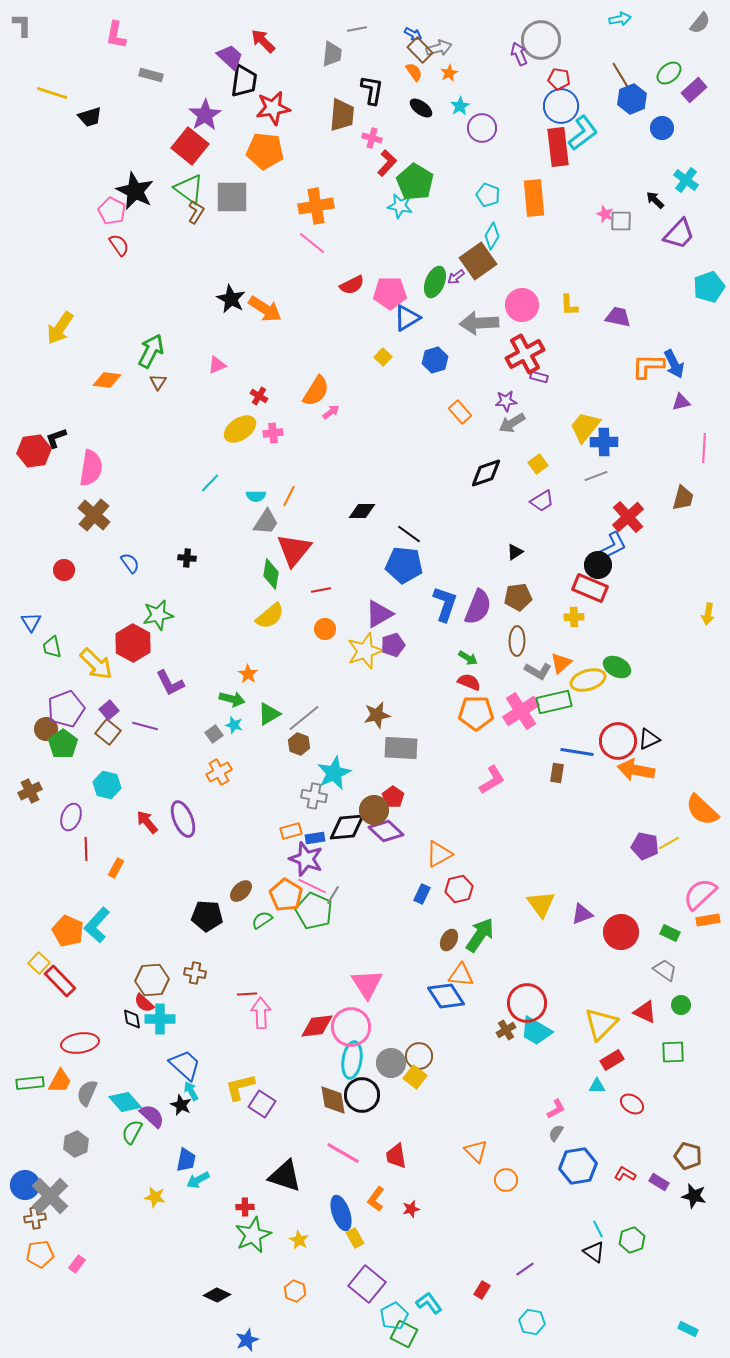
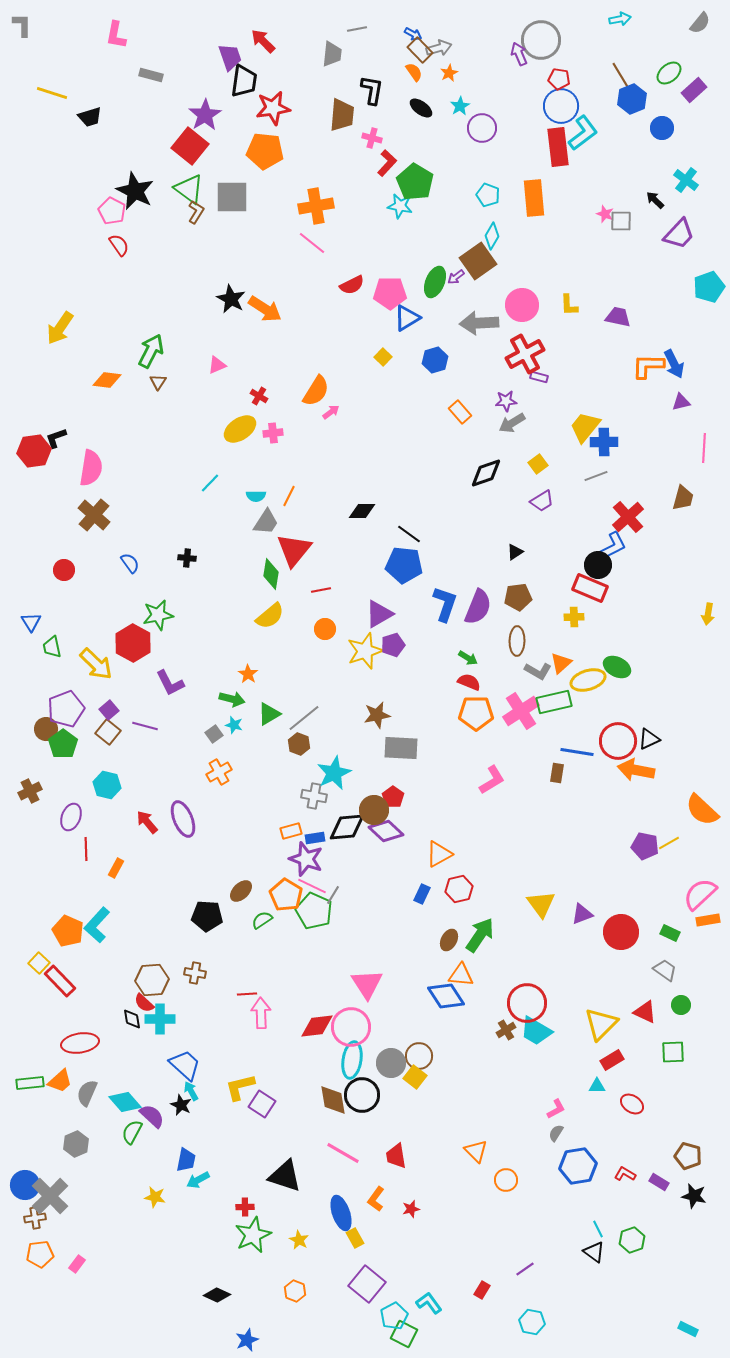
purple trapezoid at (230, 57): rotated 28 degrees clockwise
orange trapezoid at (60, 1081): rotated 20 degrees clockwise
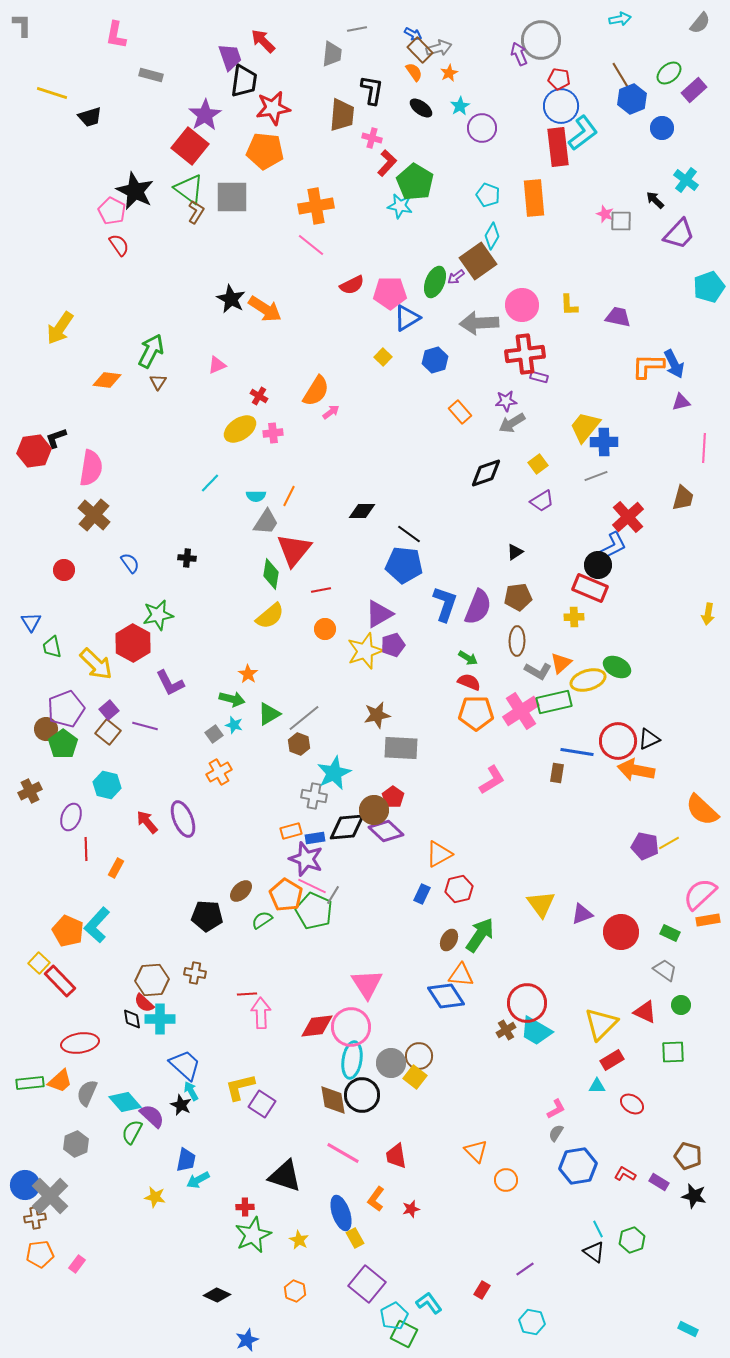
pink line at (312, 243): moved 1 px left, 2 px down
red cross at (525, 354): rotated 21 degrees clockwise
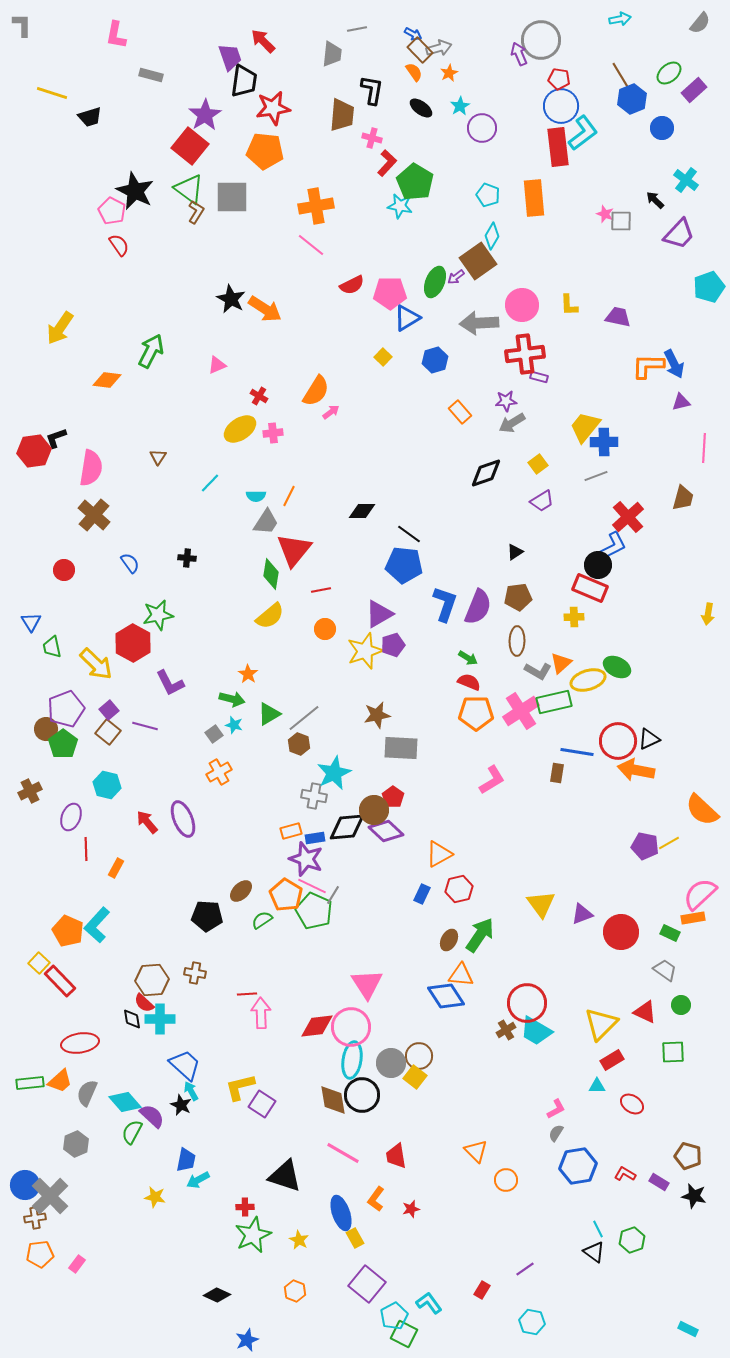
brown triangle at (158, 382): moved 75 px down
orange rectangle at (708, 920): moved 15 px left, 2 px up
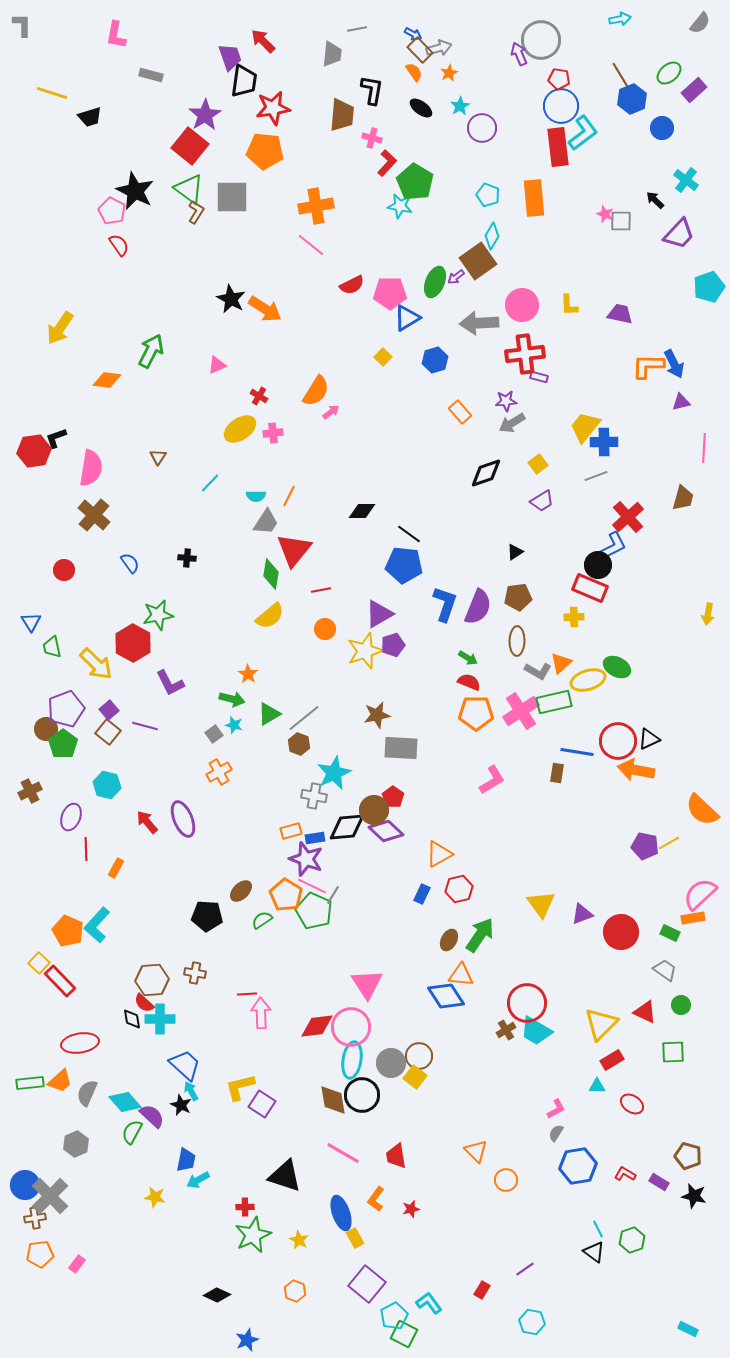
purple trapezoid at (618, 317): moved 2 px right, 3 px up
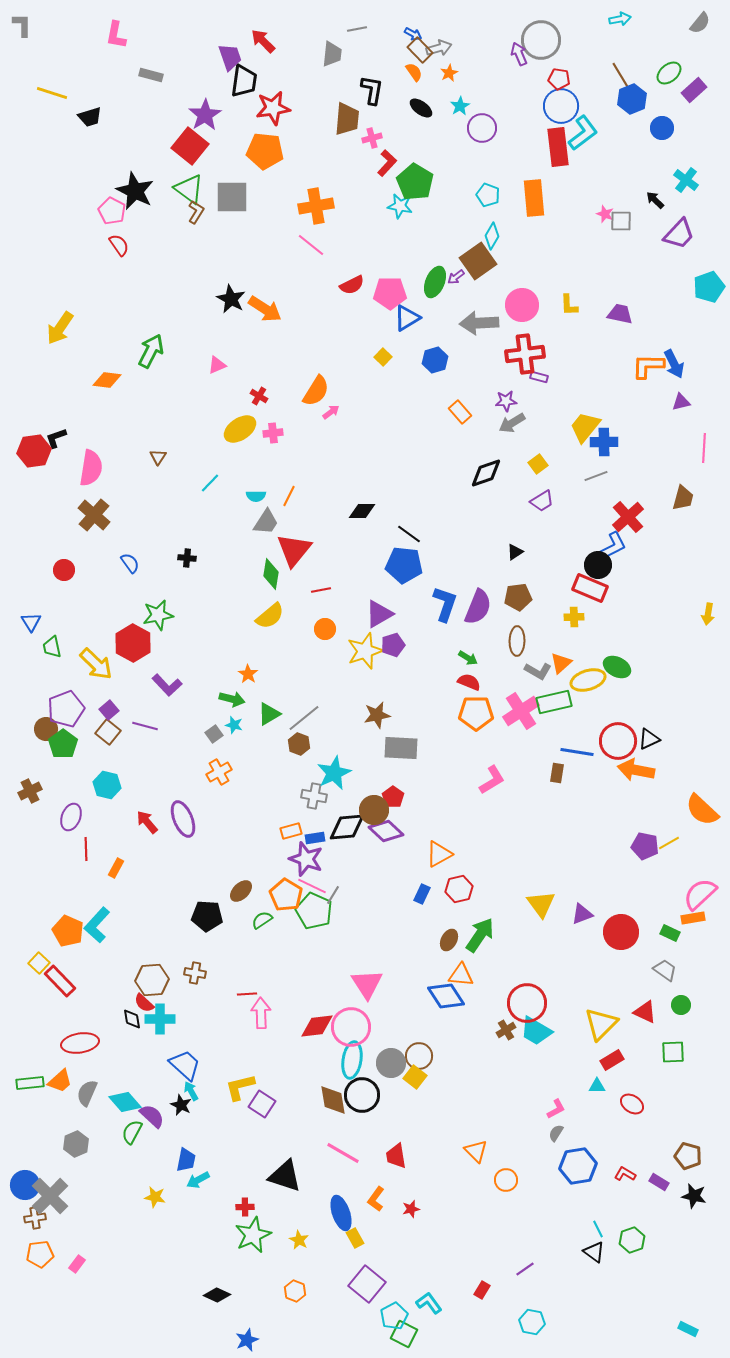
brown trapezoid at (342, 115): moved 5 px right, 4 px down
pink cross at (372, 138): rotated 30 degrees counterclockwise
purple L-shape at (170, 683): moved 3 px left, 2 px down; rotated 16 degrees counterclockwise
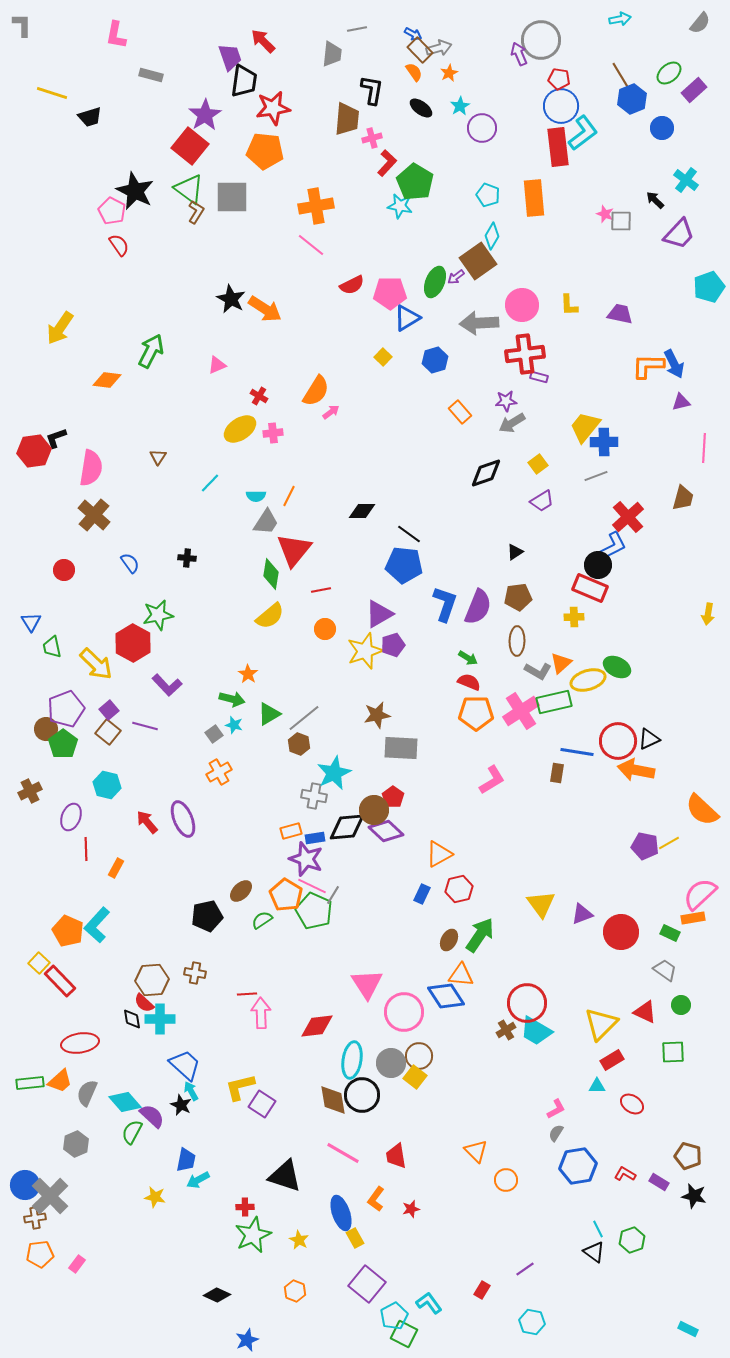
black pentagon at (207, 916): rotated 16 degrees counterclockwise
pink circle at (351, 1027): moved 53 px right, 15 px up
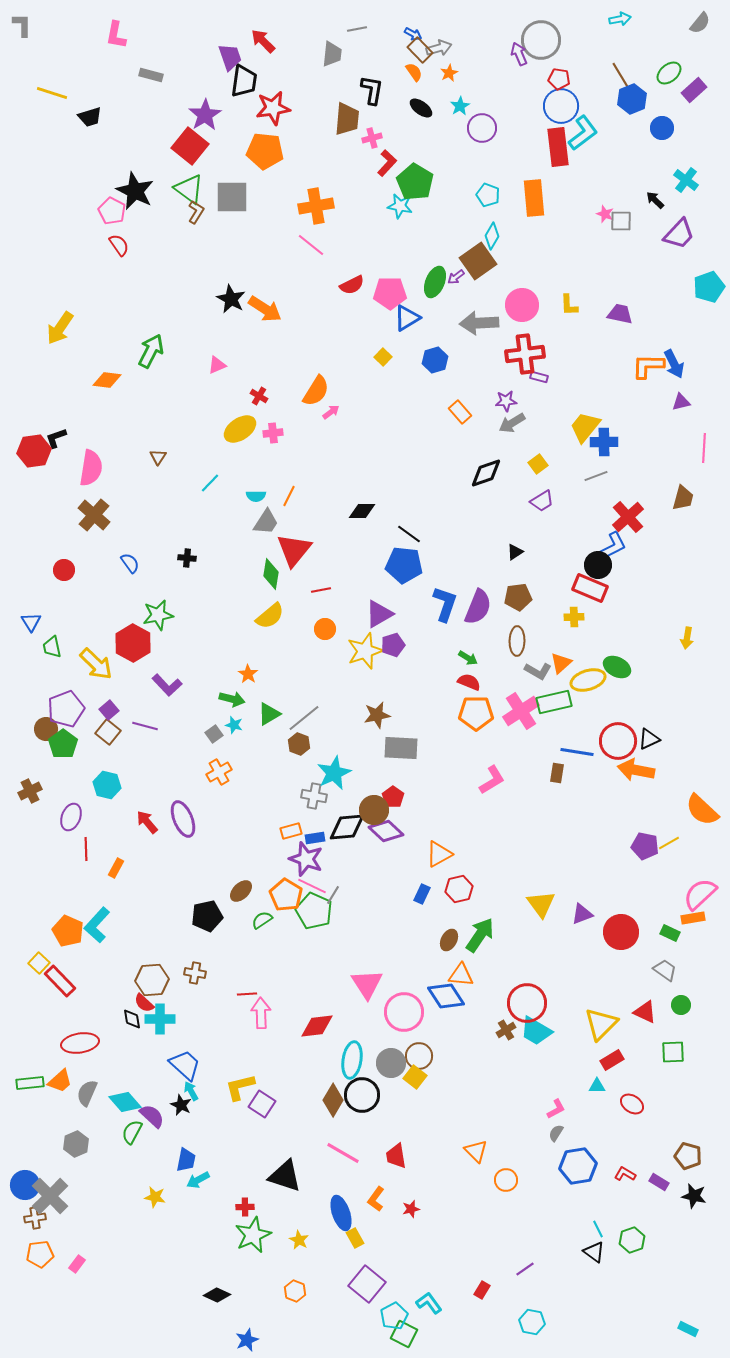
yellow arrow at (708, 614): moved 21 px left, 24 px down
brown diamond at (333, 1100): rotated 40 degrees clockwise
